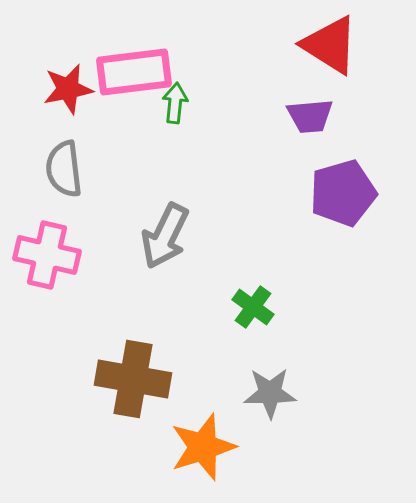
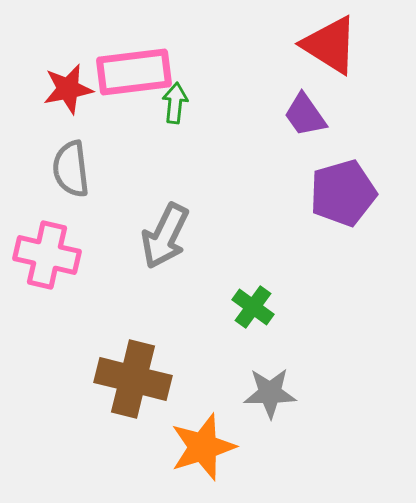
purple trapezoid: moved 5 px left, 1 px up; rotated 60 degrees clockwise
gray semicircle: moved 7 px right
brown cross: rotated 4 degrees clockwise
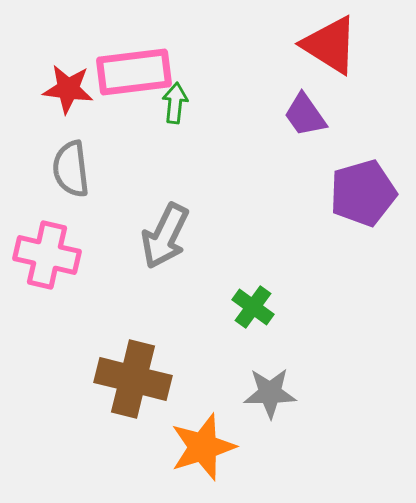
red star: rotated 18 degrees clockwise
purple pentagon: moved 20 px right
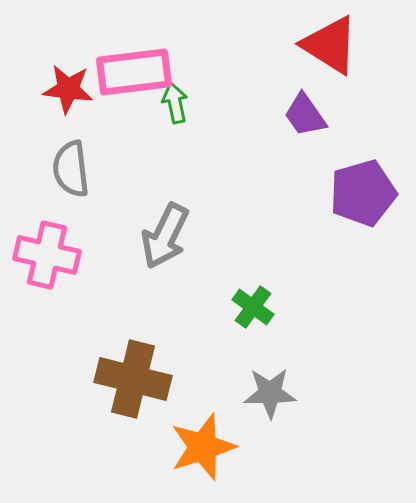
green arrow: rotated 18 degrees counterclockwise
